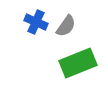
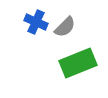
gray semicircle: moved 1 px left, 1 px down; rotated 10 degrees clockwise
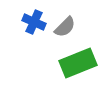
blue cross: moved 2 px left
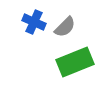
green rectangle: moved 3 px left, 1 px up
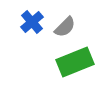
blue cross: moved 2 px left; rotated 25 degrees clockwise
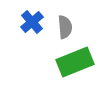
gray semicircle: rotated 50 degrees counterclockwise
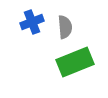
blue cross: rotated 20 degrees clockwise
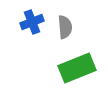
green rectangle: moved 2 px right, 6 px down
